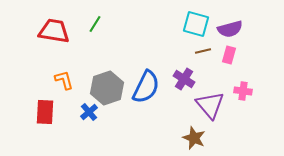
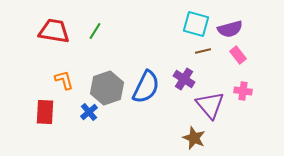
green line: moved 7 px down
pink rectangle: moved 9 px right; rotated 54 degrees counterclockwise
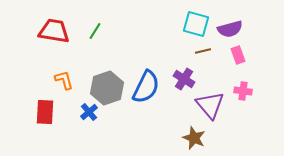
pink rectangle: rotated 18 degrees clockwise
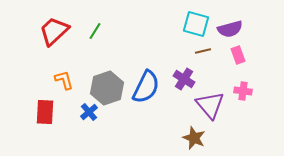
red trapezoid: rotated 52 degrees counterclockwise
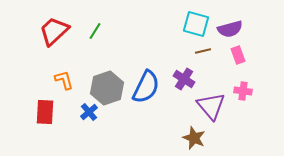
purple triangle: moved 1 px right, 1 px down
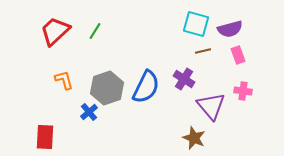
red trapezoid: moved 1 px right
red rectangle: moved 25 px down
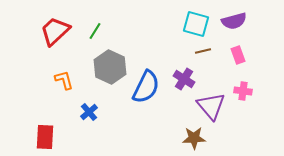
purple semicircle: moved 4 px right, 8 px up
gray hexagon: moved 3 px right, 21 px up; rotated 16 degrees counterclockwise
brown star: rotated 25 degrees counterclockwise
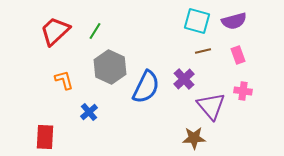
cyan square: moved 1 px right, 3 px up
purple cross: rotated 15 degrees clockwise
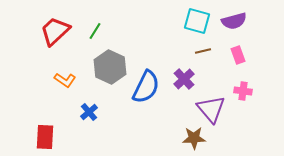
orange L-shape: moved 1 px right; rotated 140 degrees clockwise
purple triangle: moved 3 px down
